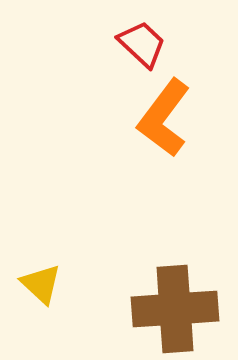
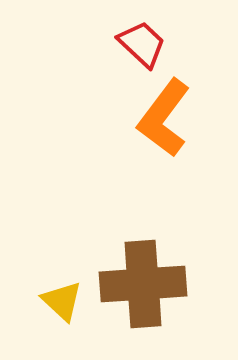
yellow triangle: moved 21 px right, 17 px down
brown cross: moved 32 px left, 25 px up
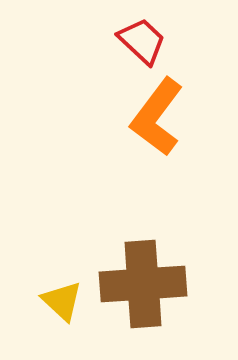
red trapezoid: moved 3 px up
orange L-shape: moved 7 px left, 1 px up
